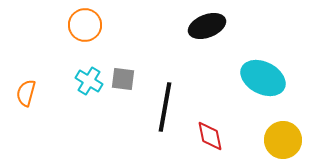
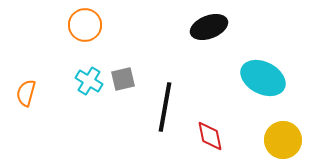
black ellipse: moved 2 px right, 1 px down
gray square: rotated 20 degrees counterclockwise
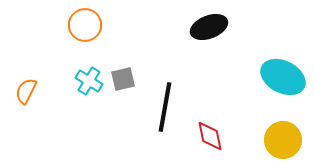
cyan ellipse: moved 20 px right, 1 px up
orange semicircle: moved 2 px up; rotated 12 degrees clockwise
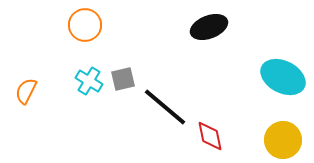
black line: rotated 60 degrees counterclockwise
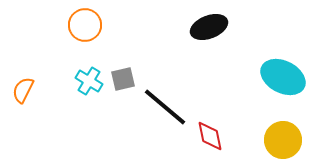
orange semicircle: moved 3 px left, 1 px up
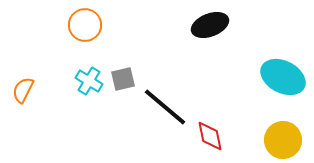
black ellipse: moved 1 px right, 2 px up
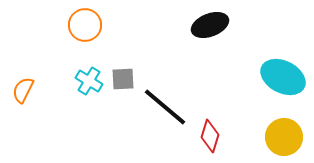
gray square: rotated 10 degrees clockwise
red diamond: rotated 28 degrees clockwise
yellow circle: moved 1 px right, 3 px up
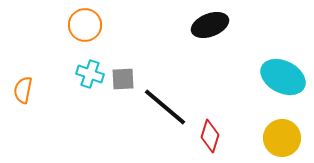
cyan cross: moved 1 px right, 7 px up; rotated 12 degrees counterclockwise
orange semicircle: rotated 16 degrees counterclockwise
yellow circle: moved 2 px left, 1 px down
